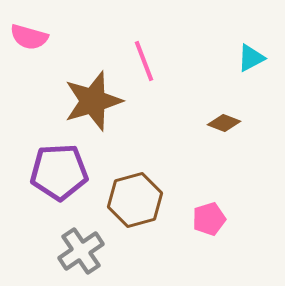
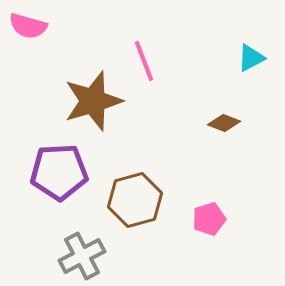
pink semicircle: moved 1 px left, 11 px up
gray cross: moved 1 px right, 5 px down; rotated 6 degrees clockwise
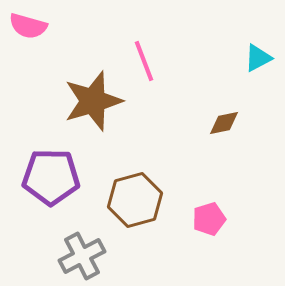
cyan triangle: moved 7 px right
brown diamond: rotated 32 degrees counterclockwise
purple pentagon: moved 8 px left, 5 px down; rotated 4 degrees clockwise
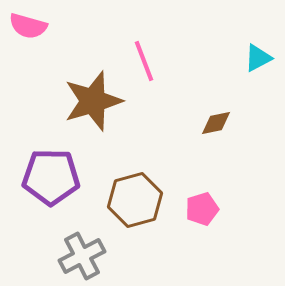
brown diamond: moved 8 px left
pink pentagon: moved 7 px left, 10 px up
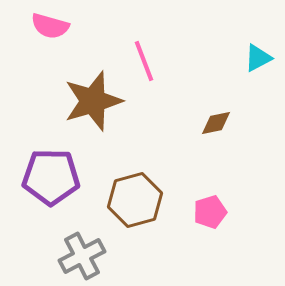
pink semicircle: moved 22 px right
pink pentagon: moved 8 px right, 3 px down
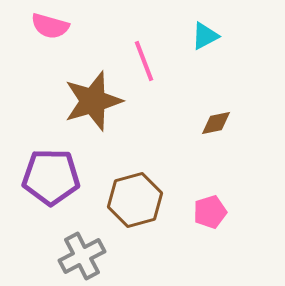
cyan triangle: moved 53 px left, 22 px up
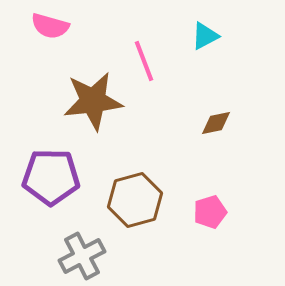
brown star: rotated 10 degrees clockwise
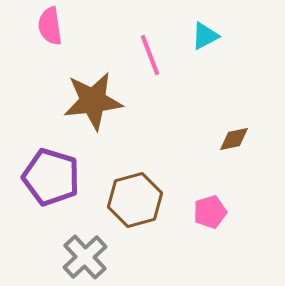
pink semicircle: rotated 66 degrees clockwise
pink line: moved 6 px right, 6 px up
brown diamond: moved 18 px right, 16 px down
purple pentagon: rotated 16 degrees clockwise
gray cross: moved 3 px right, 1 px down; rotated 15 degrees counterclockwise
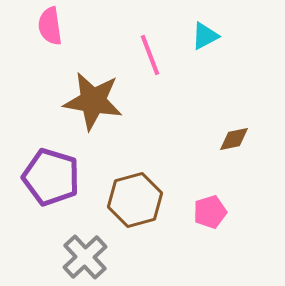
brown star: rotated 16 degrees clockwise
